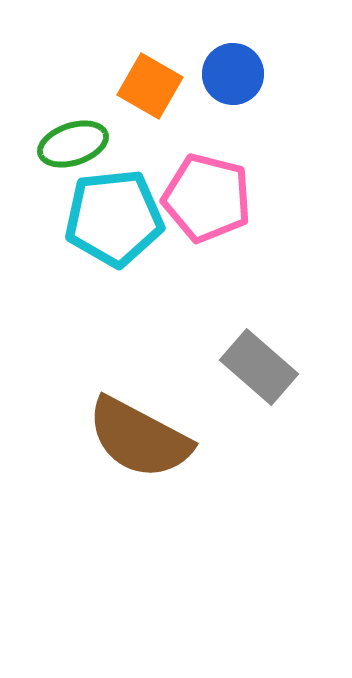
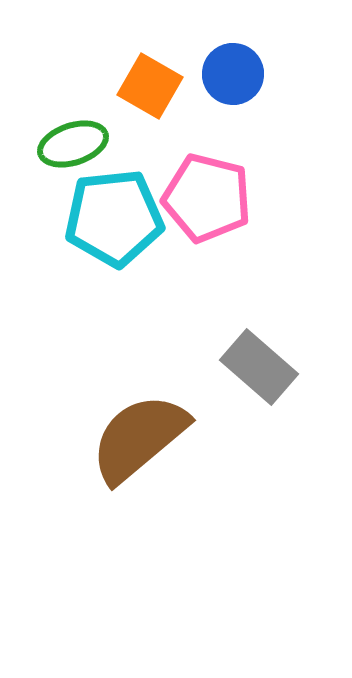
brown semicircle: rotated 112 degrees clockwise
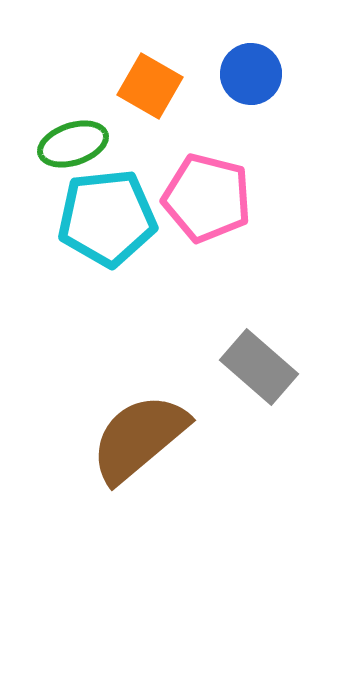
blue circle: moved 18 px right
cyan pentagon: moved 7 px left
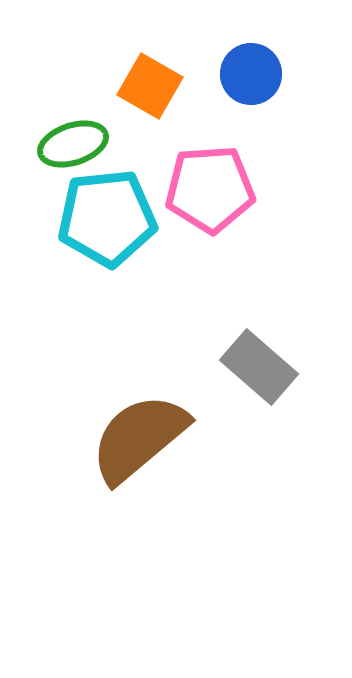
pink pentagon: moved 3 px right, 9 px up; rotated 18 degrees counterclockwise
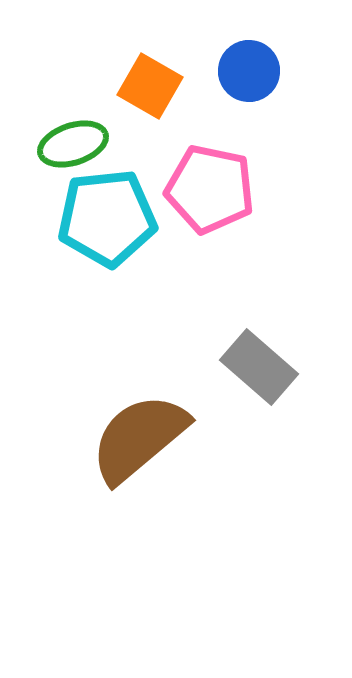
blue circle: moved 2 px left, 3 px up
pink pentagon: rotated 16 degrees clockwise
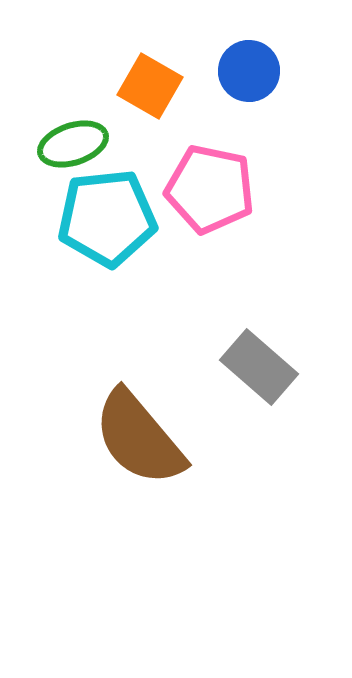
brown semicircle: rotated 90 degrees counterclockwise
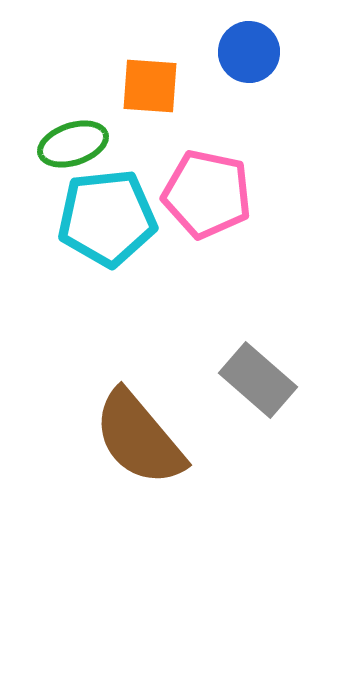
blue circle: moved 19 px up
orange square: rotated 26 degrees counterclockwise
pink pentagon: moved 3 px left, 5 px down
gray rectangle: moved 1 px left, 13 px down
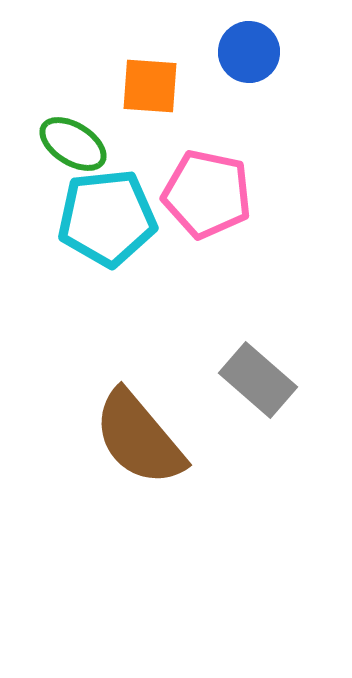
green ellipse: rotated 50 degrees clockwise
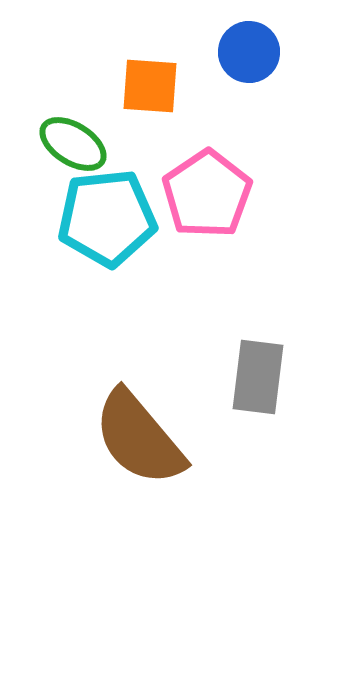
pink pentagon: rotated 26 degrees clockwise
gray rectangle: moved 3 px up; rotated 56 degrees clockwise
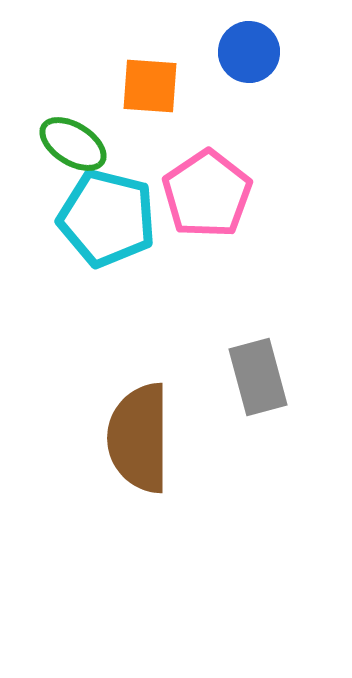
cyan pentagon: rotated 20 degrees clockwise
gray rectangle: rotated 22 degrees counterclockwise
brown semicircle: rotated 40 degrees clockwise
